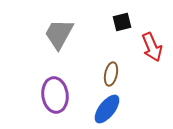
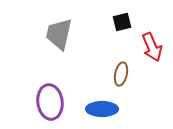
gray trapezoid: rotated 16 degrees counterclockwise
brown ellipse: moved 10 px right
purple ellipse: moved 5 px left, 7 px down
blue ellipse: moved 5 px left; rotated 52 degrees clockwise
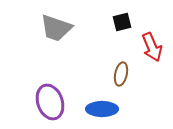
gray trapezoid: moved 3 px left, 6 px up; rotated 84 degrees counterclockwise
purple ellipse: rotated 12 degrees counterclockwise
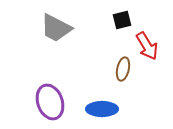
black square: moved 2 px up
gray trapezoid: rotated 8 degrees clockwise
red arrow: moved 5 px left, 1 px up; rotated 8 degrees counterclockwise
brown ellipse: moved 2 px right, 5 px up
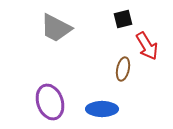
black square: moved 1 px right, 1 px up
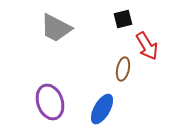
blue ellipse: rotated 60 degrees counterclockwise
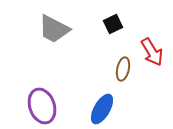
black square: moved 10 px left, 5 px down; rotated 12 degrees counterclockwise
gray trapezoid: moved 2 px left, 1 px down
red arrow: moved 5 px right, 6 px down
purple ellipse: moved 8 px left, 4 px down
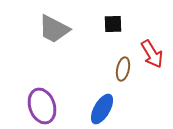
black square: rotated 24 degrees clockwise
red arrow: moved 2 px down
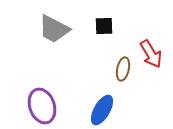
black square: moved 9 px left, 2 px down
red arrow: moved 1 px left
blue ellipse: moved 1 px down
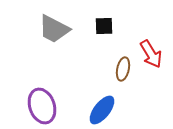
blue ellipse: rotated 8 degrees clockwise
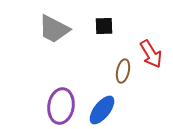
brown ellipse: moved 2 px down
purple ellipse: moved 19 px right; rotated 28 degrees clockwise
